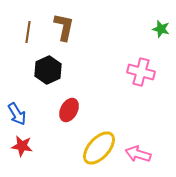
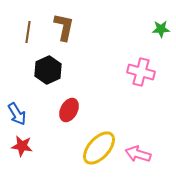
green star: rotated 18 degrees counterclockwise
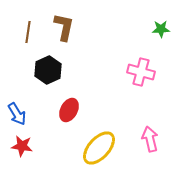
pink arrow: moved 12 px right, 15 px up; rotated 60 degrees clockwise
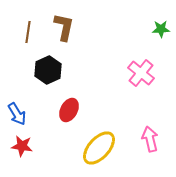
pink cross: moved 1 px down; rotated 24 degrees clockwise
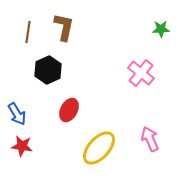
pink arrow: rotated 10 degrees counterclockwise
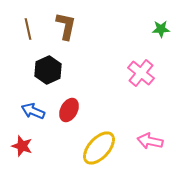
brown L-shape: moved 2 px right, 1 px up
brown line: moved 3 px up; rotated 20 degrees counterclockwise
blue arrow: moved 16 px right, 3 px up; rotated 145 degrees clockwise
pink arrow: moved 2 px down; rotated 55 degrees counterclockwise
red star: rotated 10 degrees clockwise
